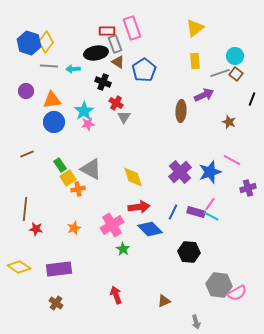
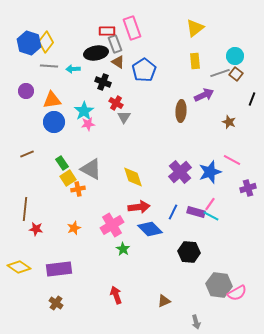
green rectangle at (60, 165): moved 2 px right, 2 px up
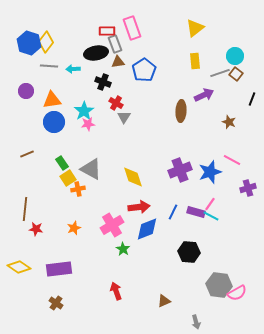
brown triangle at (118, 62): rotated 40 degrees counterclockwise
purple cross at (180, 172): moved 2 px up; rotated 20 degrees clockwise
blue diamond at (150, 229): moved 3 px left; rotated 65 degrees counterclockwise
red arrow at (116, 295): moved 4 px up
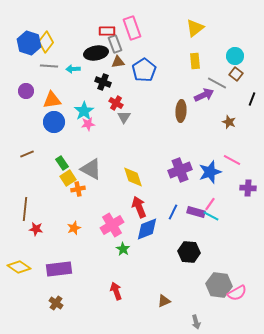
gray line at (220, 73): moved 3 px left, 10 px down; rotated 48 degrees clockwise
purple cross at (248, 188): rotated 21 degrees clockwise
red arrow at (139, 207): rotated 105 degrees counterclockwise
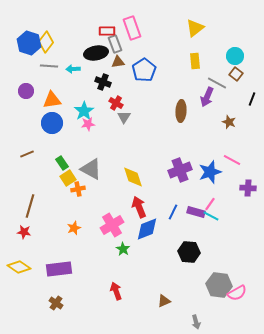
purple arrow at (204, 95): moved 3 px right, 2 px down; rotated 138 degrees clockwise
blue circle at (54, 122): moved 2 px left, 1 px down
brown line at (25, 209): moved 5 px right, 3 px up; rotated 10 degrees clockwise
red star at (36, 229): moved 12 px left, 3 px down
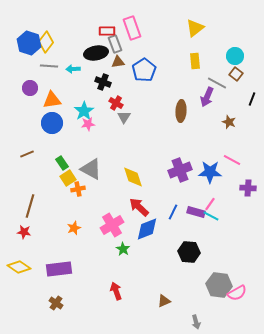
purple circle at (26, 91): moved 4 px right, 3 px up
blue star at (210, 172): rotated 20 degrees clockwise
red arrow at (139, 207): rotated 25 degrees counterclockwise
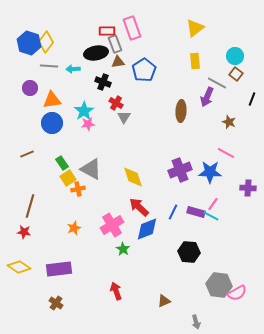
pink line at (232, 160): moved 6 px left, 7 px up
pink line at (210, 204): moved 3 px right
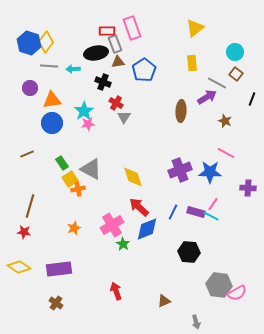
cyan circle at (235, 56): moved 4 px up
yellow rectangle at (195, 61): moved 3 px left, 2 px down
purple arrow at (207, 97): rotated 144 degrees counterclockwise
brown star at (229, 122): moved 4 px left, 1 px up
yellow square at (68, 178): moved 2 px right, 1 px down
green star at (123, 249): moved 5 px up
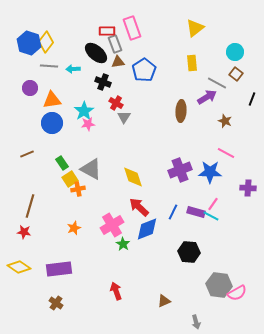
black ellipse at (96, 53): rotated 50 degrees clockwise
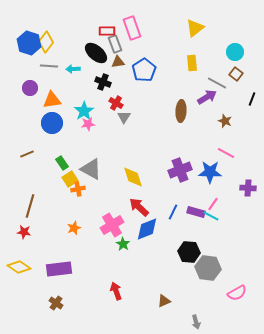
gray hexagon at (219, 285): moved 11 px left, 17 px up
